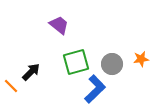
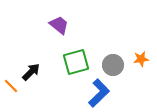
gray circle: moved 1 px right, 1 px down
blue L-shape: moved 4 px right, 4 px down
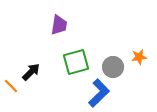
purple trapezoid: rotated 60 degrees clockwise
orange star: moved 2 px left, 2 px up
gray circle: moved 2 px down
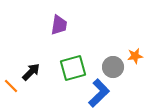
orange star: moved 4 px left, 1 px up
green square: moved 3 px left, 6 px down
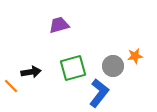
purple trapezoid: rotated 115 degrees counterclockwise
gray circle: moved 1 px up
black arrow: rotated 36 degrees clockwise
blue L-shape: rotated 8 degrees counterclockwise
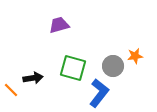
green square: rotated 32 degrees clockwise
black arrow: moved 2 px right, 6 px down
orange line: moved 4 px down
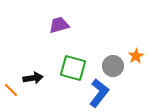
orange star: moved 1 px right; rotated 21 degrees counterclockwise
